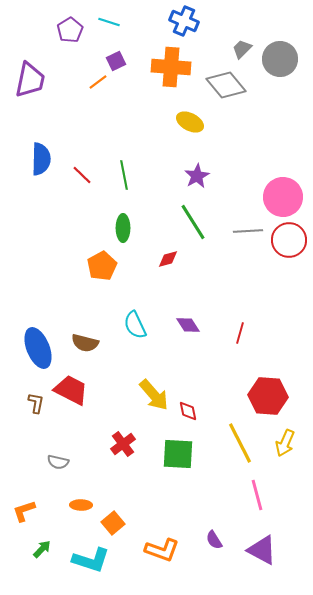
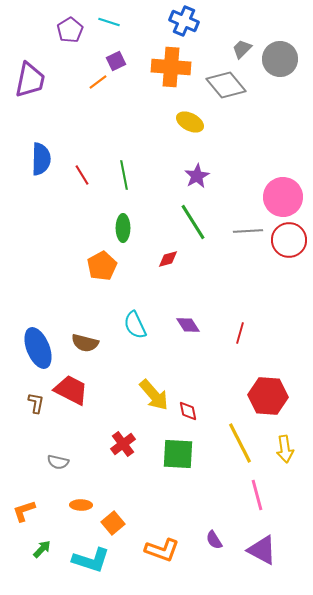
red line at (82, 175): rotated 15 degrees clockwise
yellow arrow at (285, 443): moved 6 px down; rotated 32 degrees counterclockwise
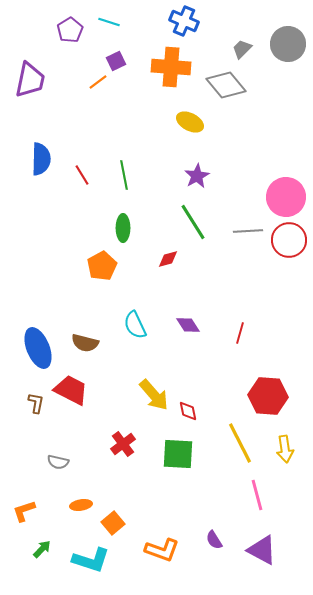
gray circle at (280, 59): moved 8 px right, 15 px up
pink circle at (283, 197): moved 3 px right
orange ellipse at (81, 505): rotated 10 degrees counterclockwise
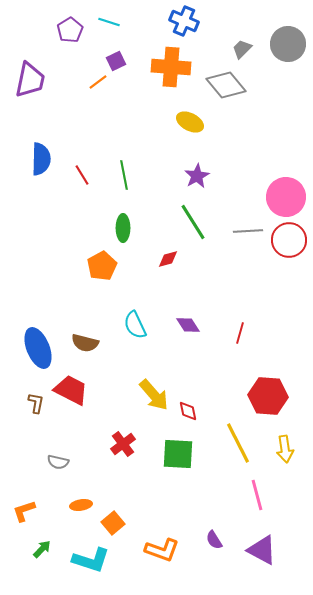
yellow line at (240, 443): moved 2 px left
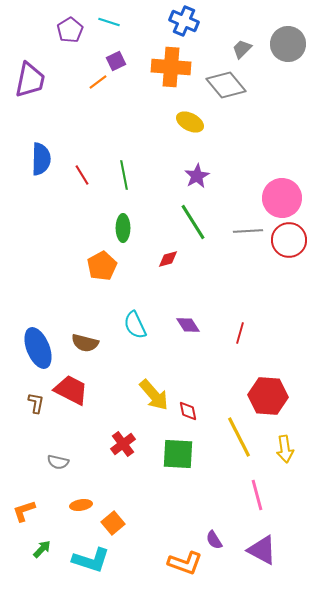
pink circle at (286, 197): moved 4 px left, 1 px down
yellow line at (238, 443): moved 1 px right, 6 px up
orange L-shape at (162, 550): moved 23 px right, 13 px down
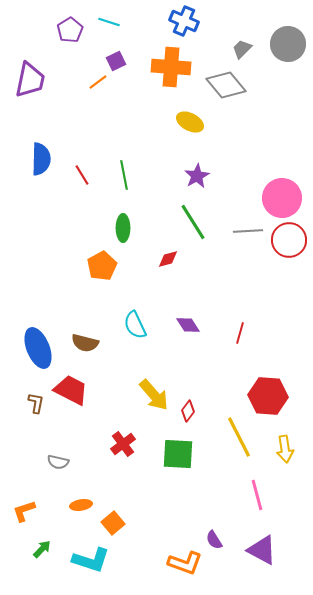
red diamond at (188, 411): rotated 50 degrees clockwise
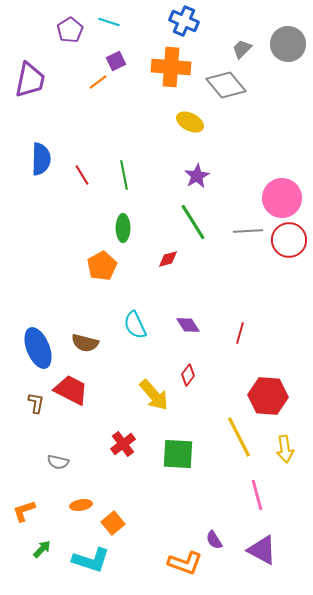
red diamond at (188, 411): moved 36 px up
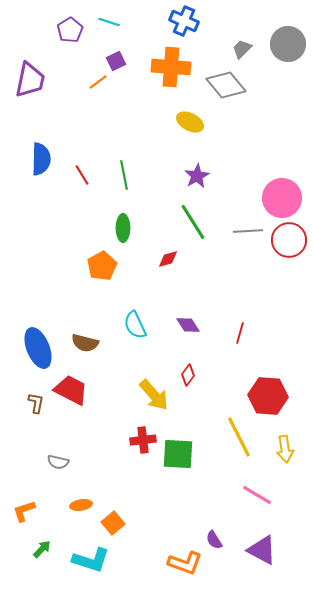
red cross at (123, 444): moved 20 px right, 4 px up; rotated 30 degrees clockwise
pink line at (257, 495): rotated 44 degrees counterclockwise
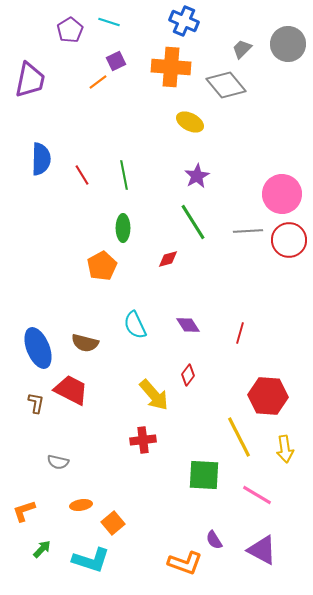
pink circle at (282, 198): moved 4 px up
green square at (178, 454): moved 26 px right, 21 px down
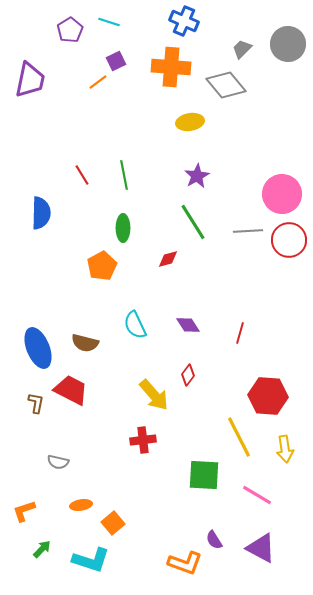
yellow ellipse at (190, 122): rotated 36 degrees counterclockwise
blue semicircle at (41, 159): moved 54 px down
purple triangle at (262, 550): moved 1 px left, 2 px up
